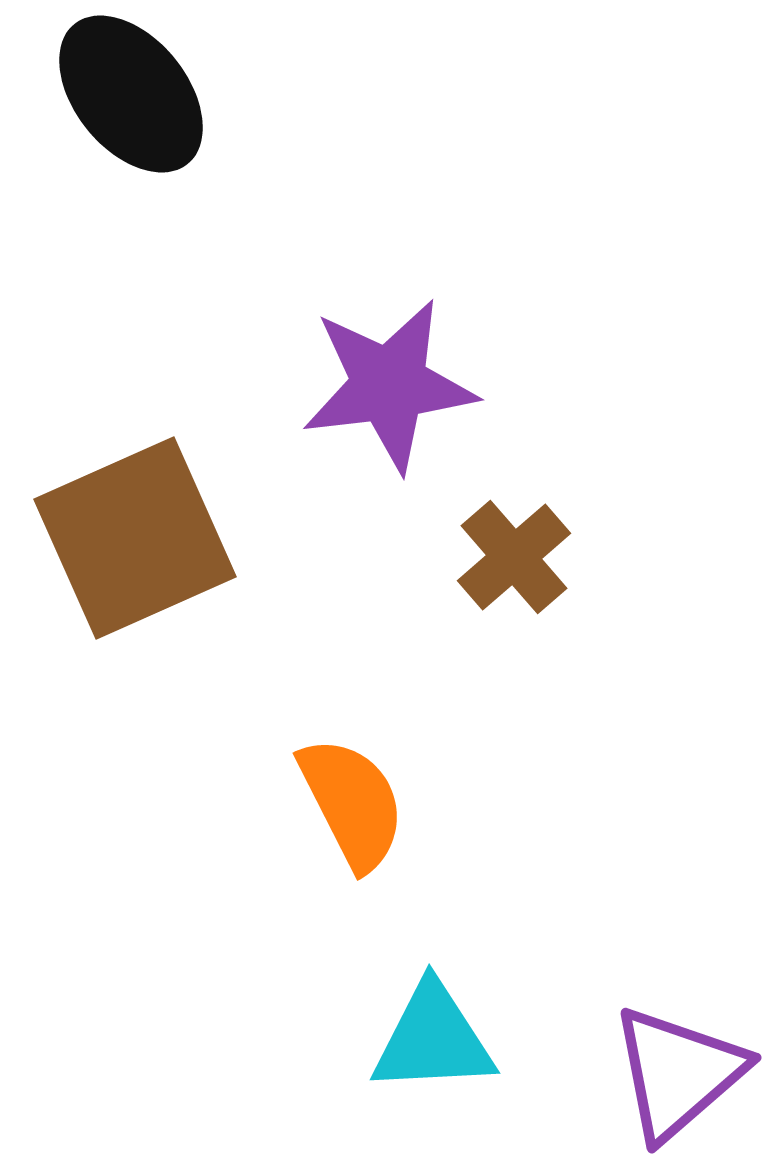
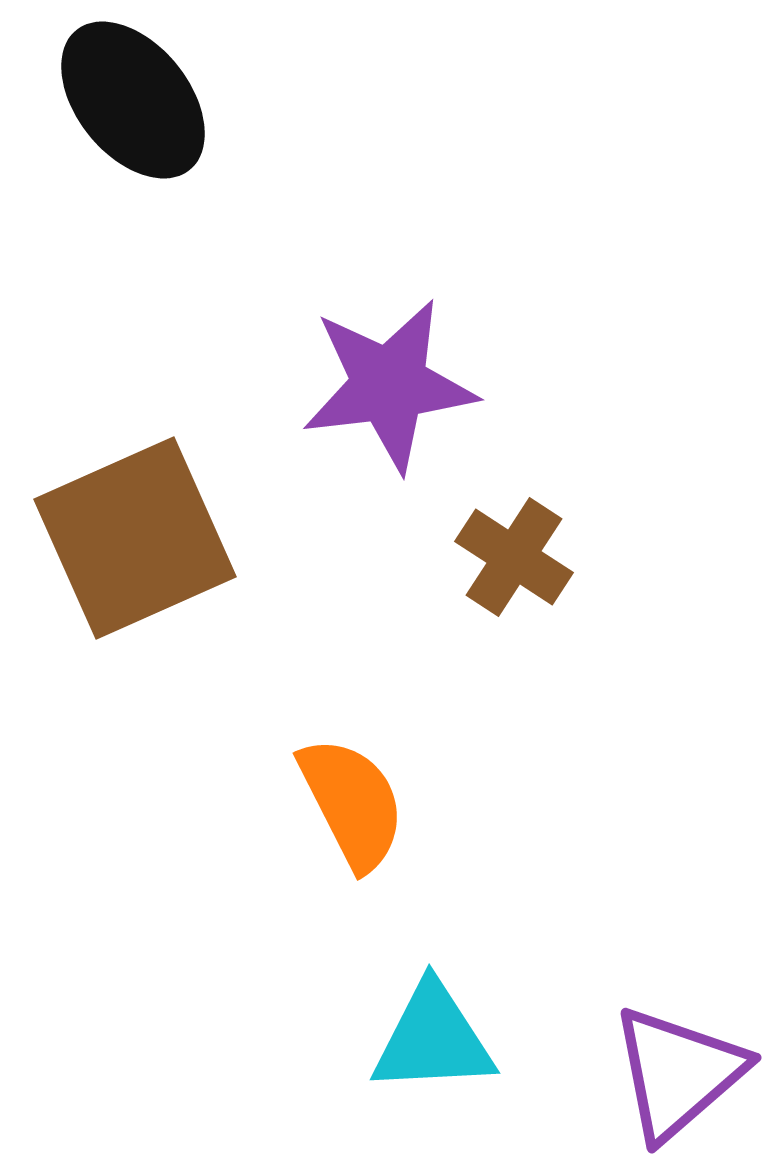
black ellipse: moved 2 px right, 6 px down
brown cross: rotated 16 degrees counterclockwise
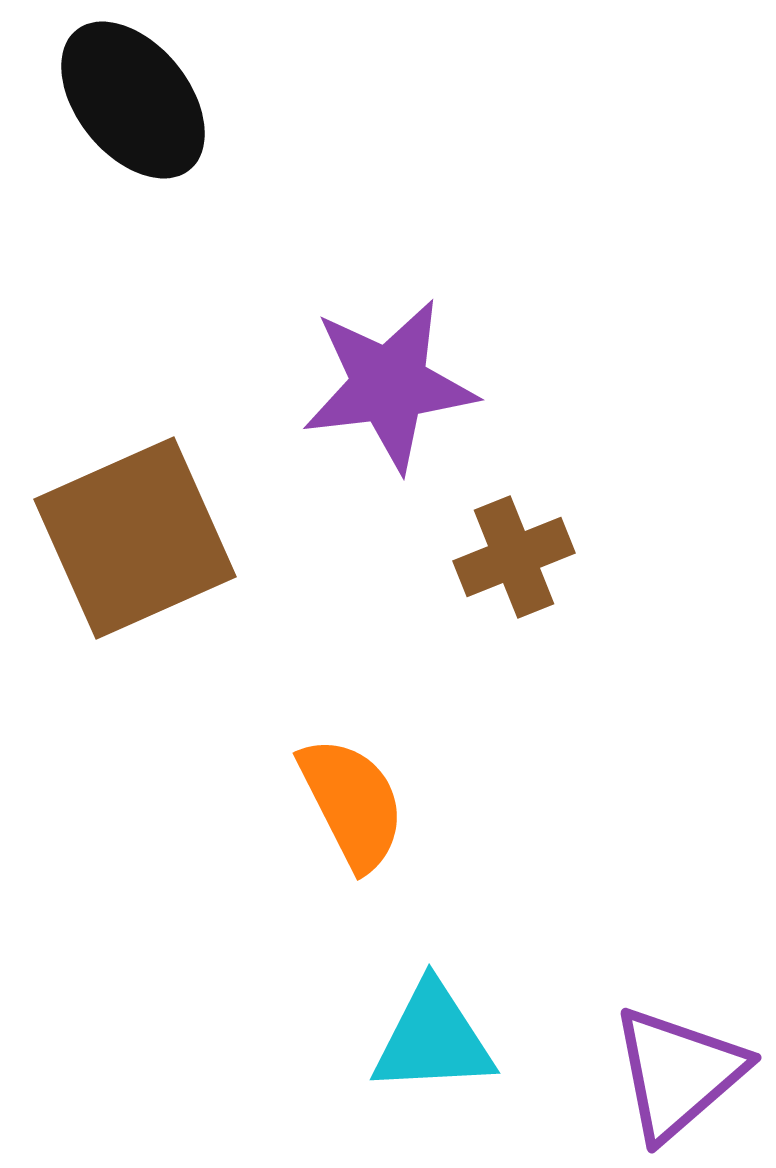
brown cross: rotated 35 degrees clockwise
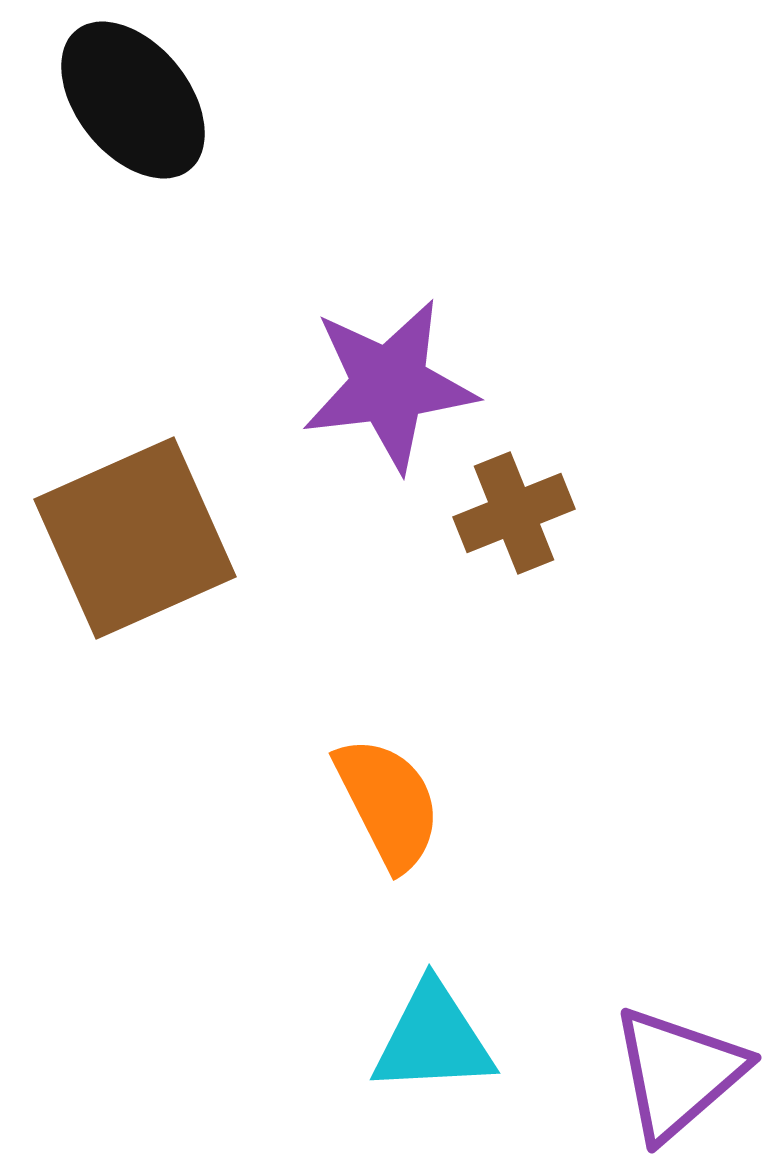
brown cross: moved 44 px up
orange semicircle: moved 36 px right
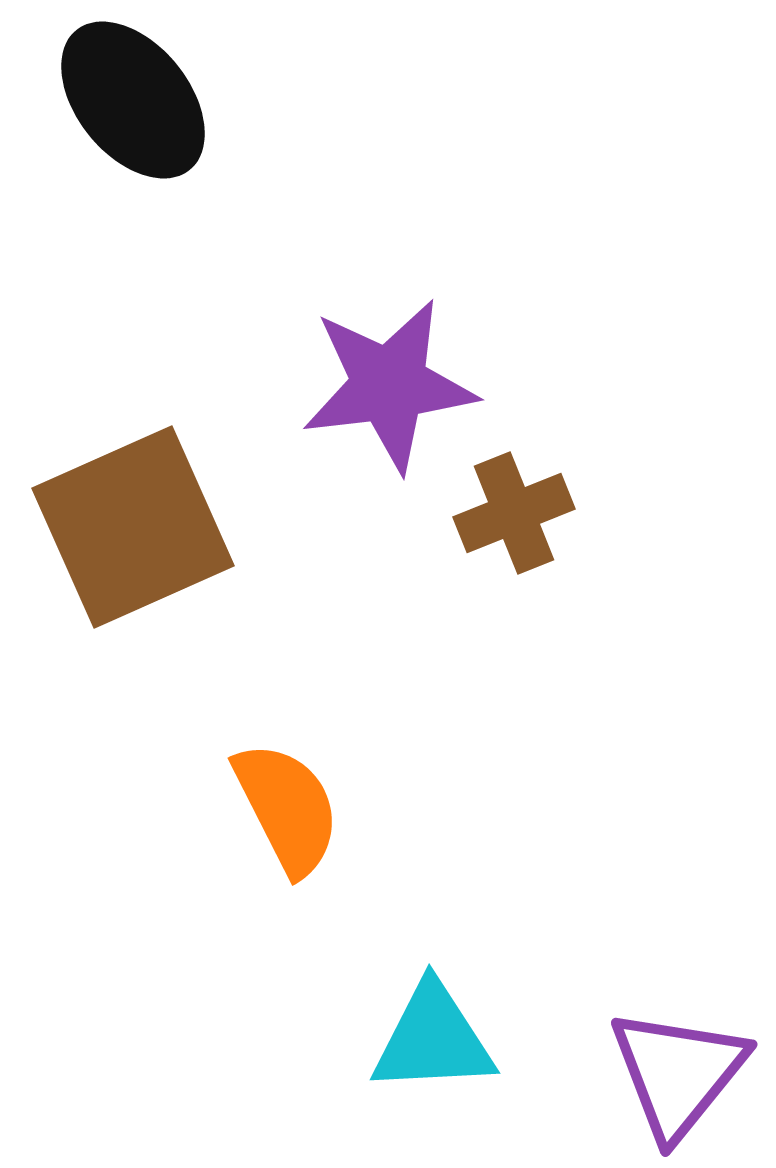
brown square: moved 2 px left, 11 px up
orange semicircle: moved 101 px left, 5 px down
purple triangle: rotated 10 degrees counterclockwise
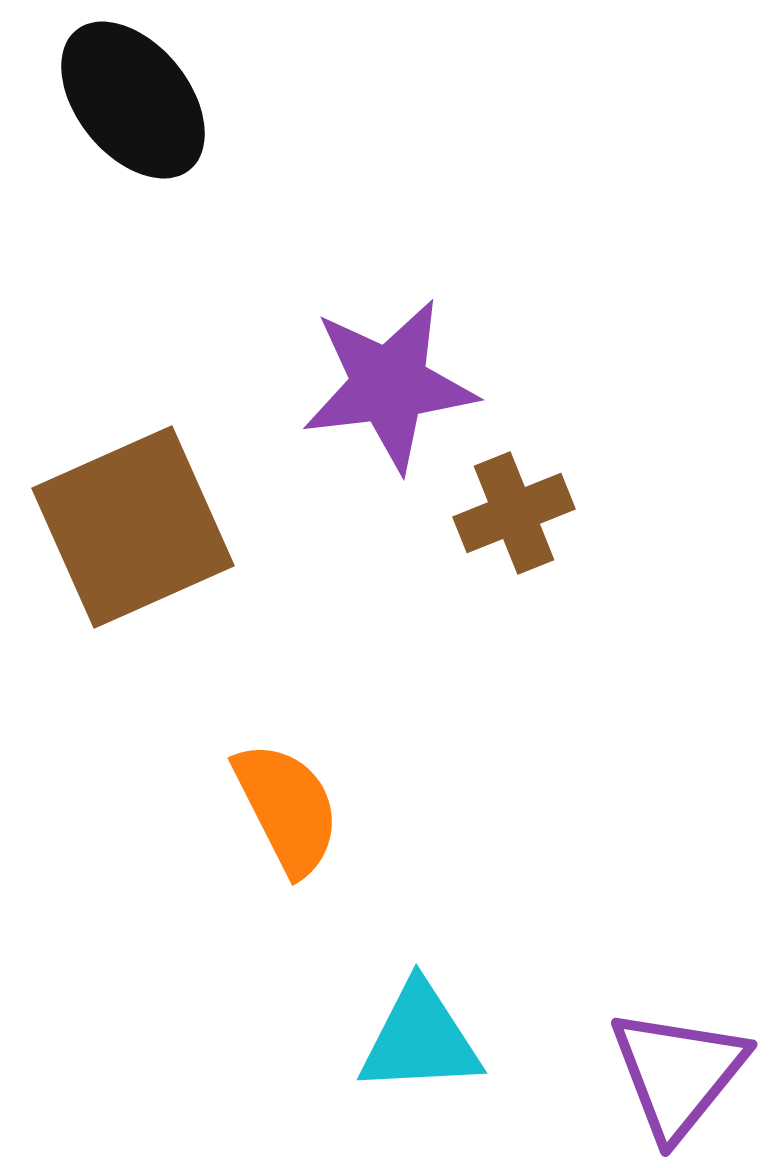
cyan triangle: moved 13 px left
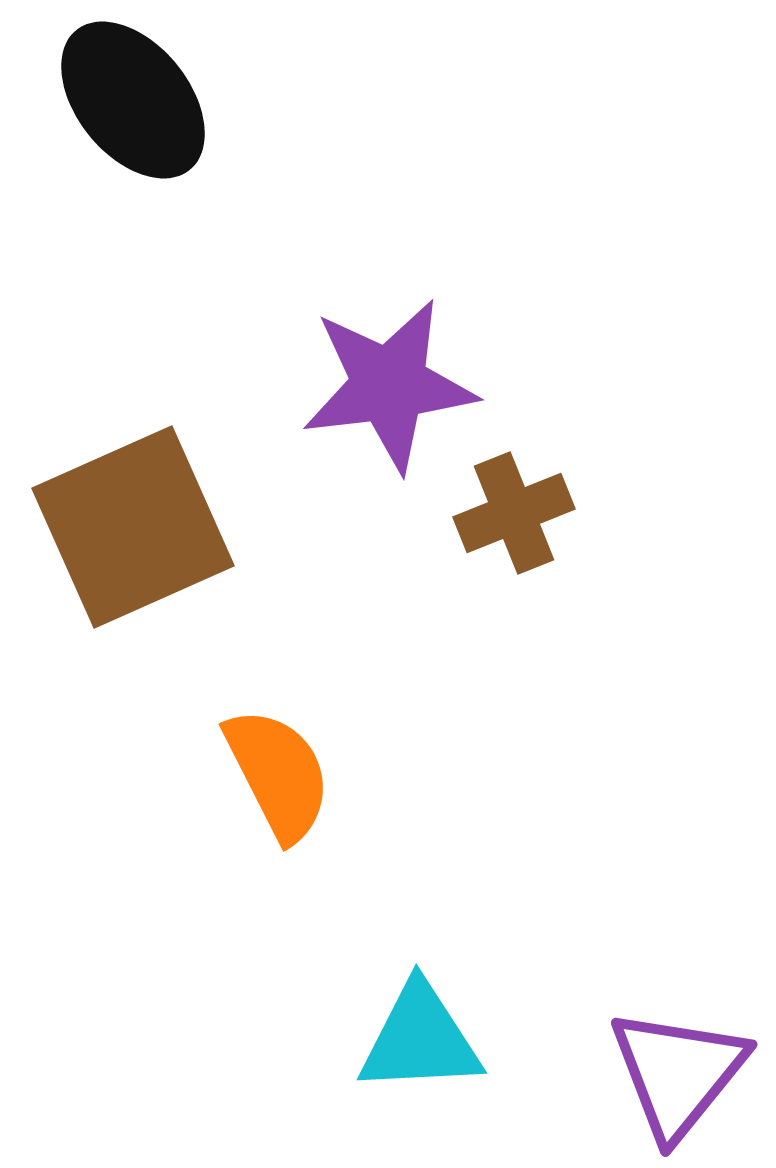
orange semicircle: moved 9 px left, 34 px up
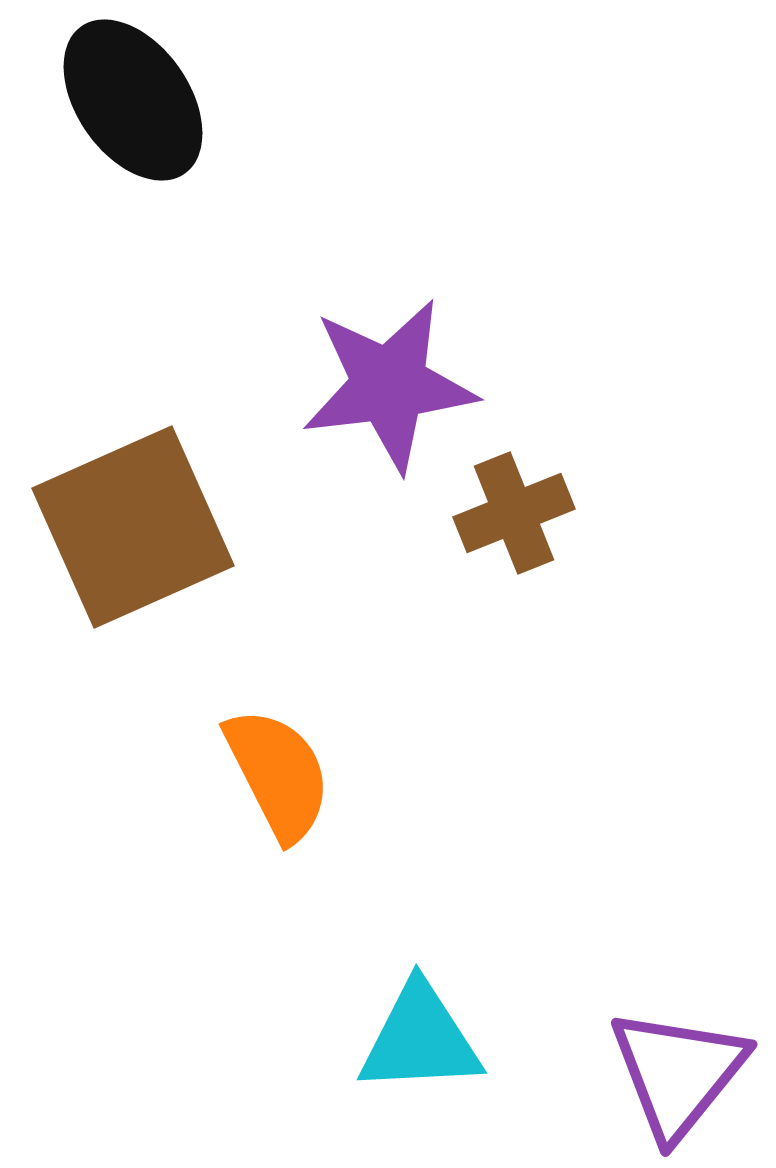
black ellipse: rotated 4 degrees clockwise
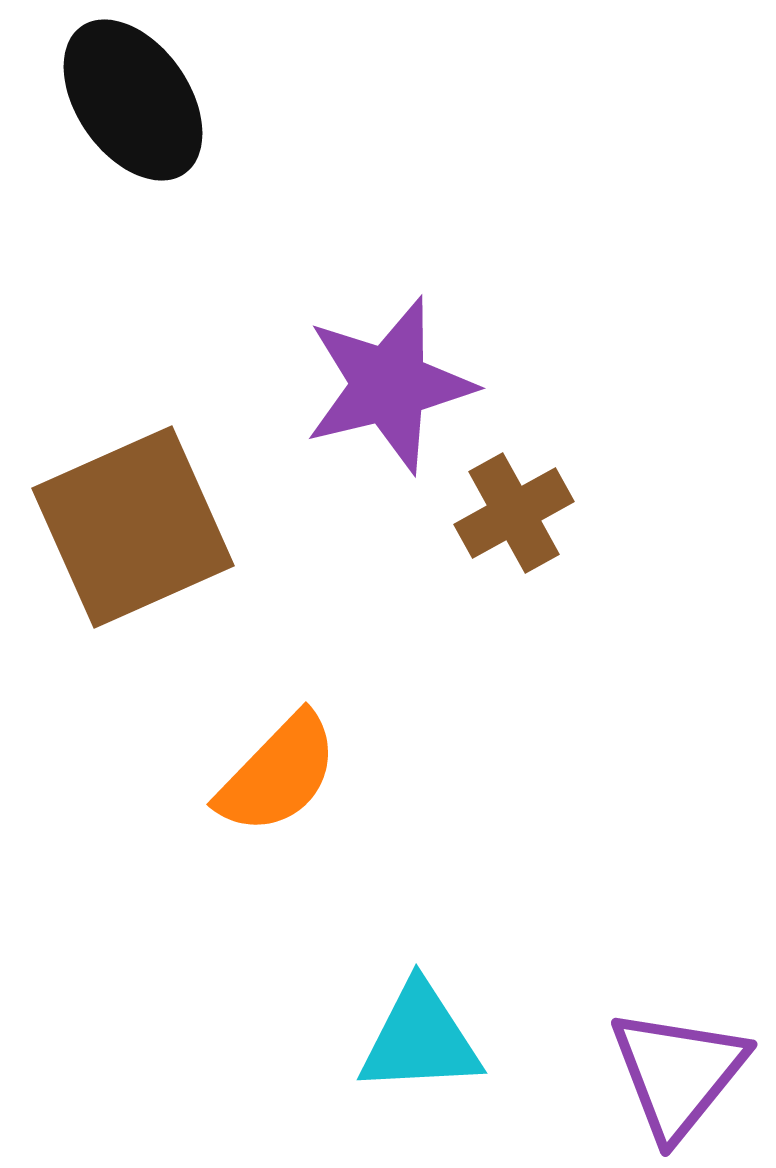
purple star: rotated 7 degrees counterclockwise
brown cross: rotated 7 degrees counterclockwise
orange semicircle: rotated 71 degrees clockwise
